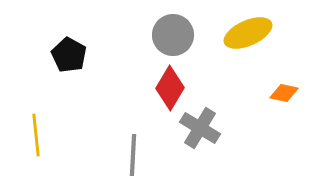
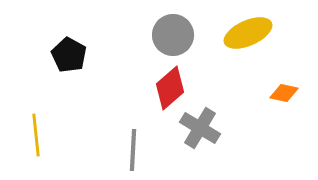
red diamond: rotated 18 degrees clockwise
gray line: moved 5 px up
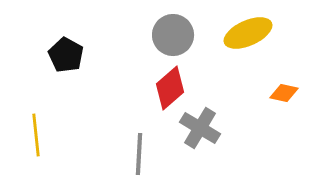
black pentagon: moved 3 px left
gray line: moved 6 px right, 4 px down
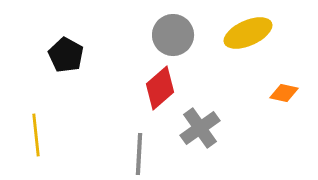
red diamond: moved 10 px left
gray cross: rotated 24 degrees clockwise
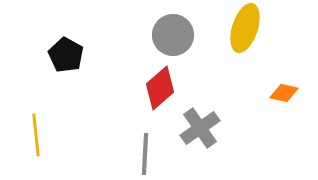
yellow ellipse: moved 3 px left, 5 px up; rotated 48 degrees counterclockwise
gray line: moved 6 px right
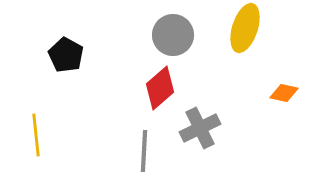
gray cross: rotated 9 degrees clockwise
gray line: moved 1 px left, 3 px up
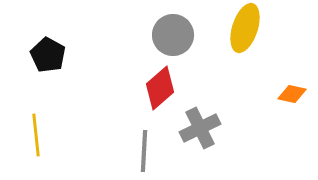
black pentagon: moved 18 px left
orange diamond: moved 8 px right, 1 px down
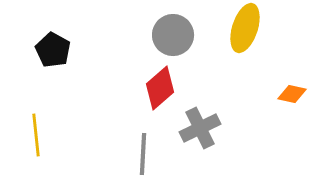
black pentagon: moved 5 px right, 5 px up
gray line: moved 1 px left, 3 px down
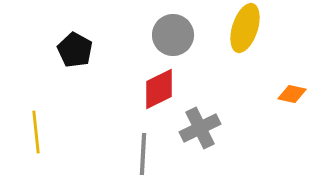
black pentagon: moved 22 px right
red diamond: moved 1 px left, 1 px down; rotated 15 degrees clockwise
yellow line: moved 3 px up
